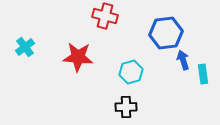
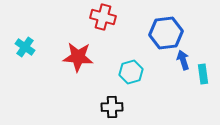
red cross: moved 2 px left, 1 px down
cyan cross: rotated 18 degrees counterclockwise
black cross: moved 14 px left
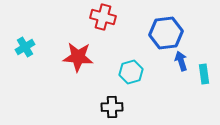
cyan cross: rotated 24 degrees clockwise
blue arrow: moved 2 px left, 1 px down
cyan rectangle: moved 1 px right
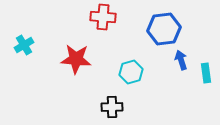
red cross: rotated 10 degrees counterclockwise
blue hexagon: moved 2 px left, 4 px up
cyan cross: moved 1 px left, 2 px up
red star: moved 2 px left, 2 px down
blue arrow: moved 1 px up
cyan rectangle: moved 2 px right, 1 px up
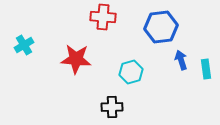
blue hexagon: moved 3 px left, 2 px up
cyan rectangle: moved 4 px up
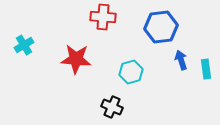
black cross: rotated 25 degrees clockwise
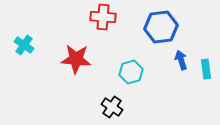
cyan cross: rotated 24 degrees counterclockwise
black cross: rotated 10 degrees clockwise
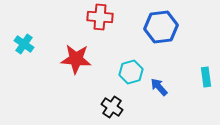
red cross: moved 3 px left
cyan cross: moved 1 px up
blue arrow: moved 22 px left, 27 px down; rotated 24 degrees counterclockwise
cyan rectangle: moved 8 px down
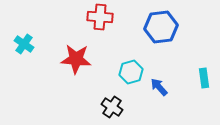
cyan rectangle: moved 2 px left, 1 px down
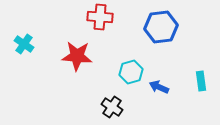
red star: moved 1 px right, 3 px up
cyan rectangle: moved 3 px left, 3 px down
blue arrow: rotated 24 degrees counterclockwise
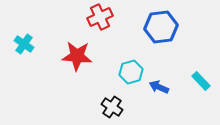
red cross: rotated 30 degrees counterclockwise
cyan rectangle: rotated 36 degrees counterclockwise
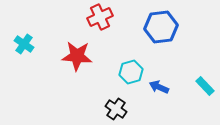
cyan rectangle: moved 4 px right, 5 px down
black cross: moved 4 px right, 2 px down
